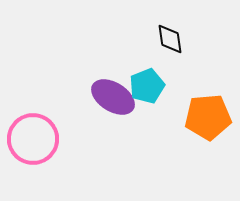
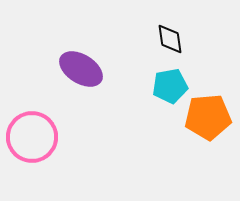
cyan pentagon: moved 23 px right; rotated 12 degrees clockwise
purple ellipse: moved 32 px left, 28 px up
pink circle: moved 1 px left, 2 px up
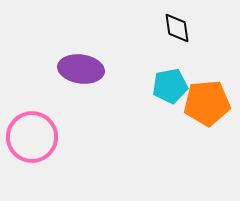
black diamond: moved 7 px right, 11 px up
purple ellipse: rotated 24 degrees counterclockwise
orange pentagon: moved 1 px left, 14 px up
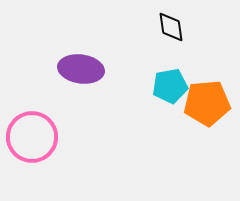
black diamond: moved 6 px left, 1 px up
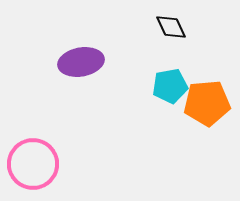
black diamond: rotated 16 degrees counterclockwise
purple ellipse: moved 7 px up; rotated 18 degrees counterclockwise
pink circle: moved 1 px right, 27 px down
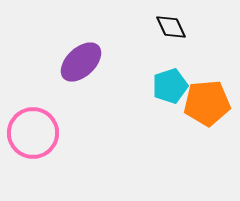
purple ellipse: rotated 33 degrees counterclockwise
cyan pentagon: rotated 8 degrees counterclockwise
pink circle: moved 31 px up
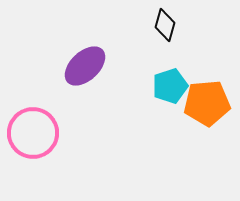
black diamond: moved 6 px left, 2 px up; rotated 40 degrees clockwise
purple ellipse: moved 4 px right, 4 px down
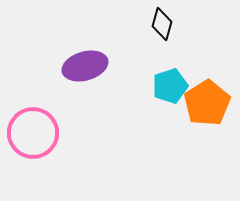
black diamond: moved 3 px left, 1 px up
purple ellipse: rotated 27 degrees clockwise
orange pentagon: rotated 27 degrees counterclockwise
